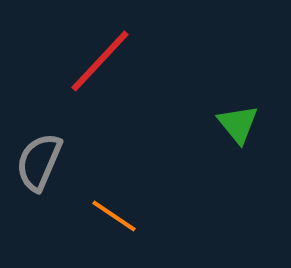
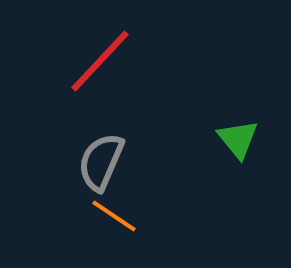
green triangle: moved 15 px down
gray semicircle: moved 62 px right
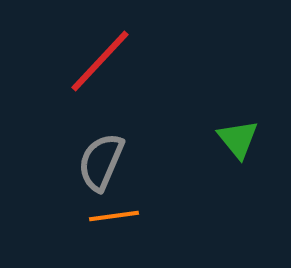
orange line: rotated 42 degrees counterclockwise
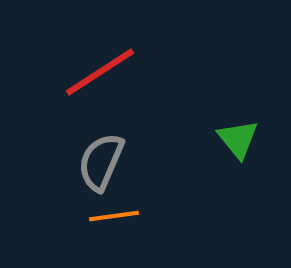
red line: moved 11 px down; rotated 14 degrees clockwise
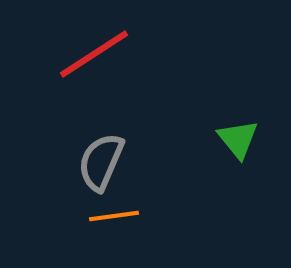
red line: moved 6 px left, 18 px up
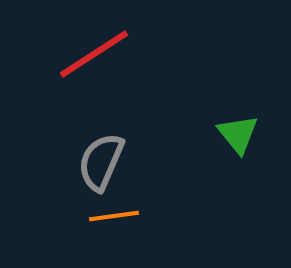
green triangle: moved 5 px up
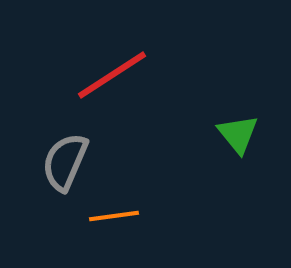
red line: moved 18 px right, 21 px down
gray semicircle: moved 36 px left
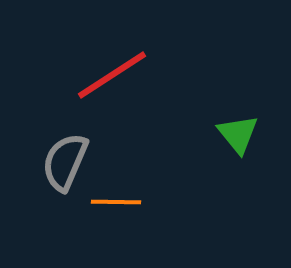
orange line: moved 2 px right, 14 px up; rotated 9 degrees clockwise
